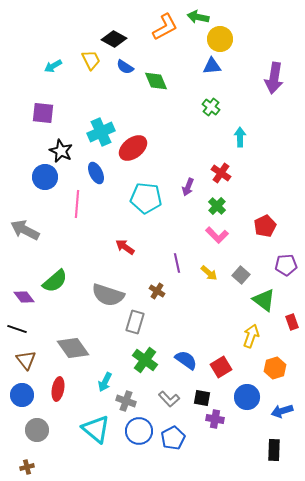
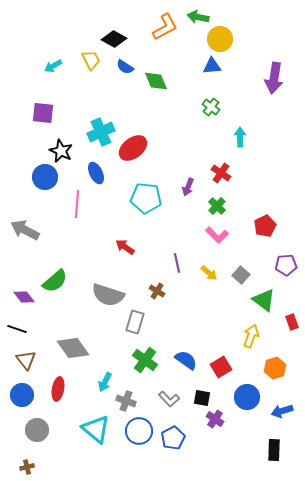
purple cross at (215, 419): rotated 24 degrees clockwise
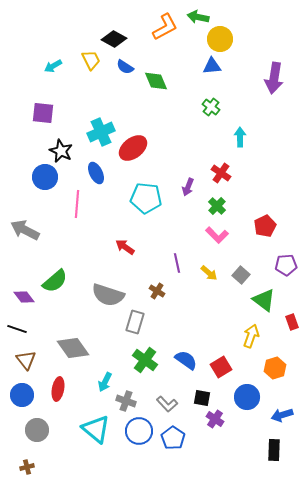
gray L-shape at (169, 399): moved 2 px left, 5 px down
blue arrow at (282, 411): moved 4 px down
blue pentagon at (173, 438): rotated 10 degrees counterclockwise
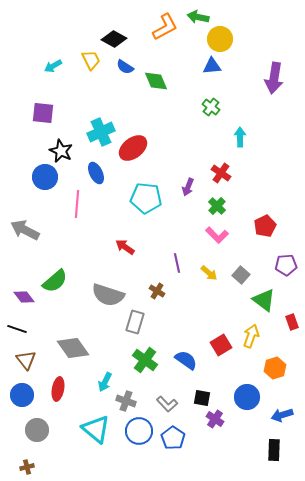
red square at (221, 367): moved 22 px up
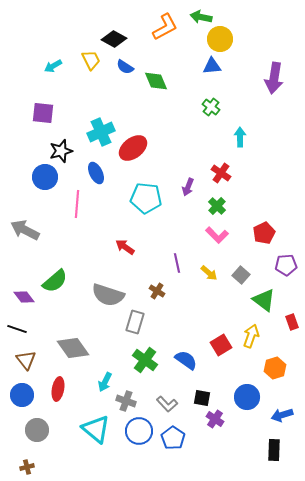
green arrow at (198, 17): moved 3 px right
black star at (61, 151): rotated 30 degrees clockwise
red pentagon at (265, 226): moved 1 px left, 7 px down
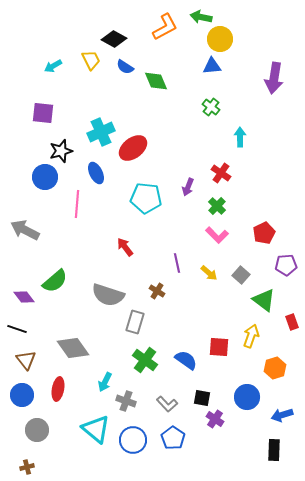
red arrow at (125, 247): rotated 18 degrees clockwise
red square at (221, 345): moved 2 px left, 2 px down; rotated 35 degrees clockwise
blue circle at (139, 431): moved 6 px left, 9 px down
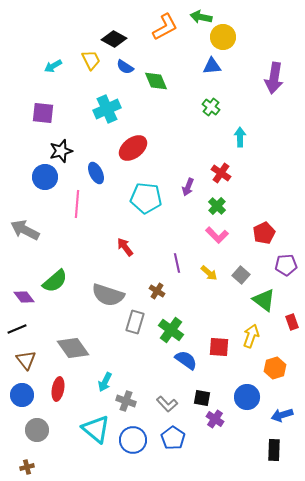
yellow circle at (220, 39): moved 3 px right, 2 px up
cyan cross at (101, 132): moved 6 px right, 23 px up
black line at (17, 329): rotated 42 degrees counterclockwise
green cross at (145, 360): moved 26 px right, 30 px up
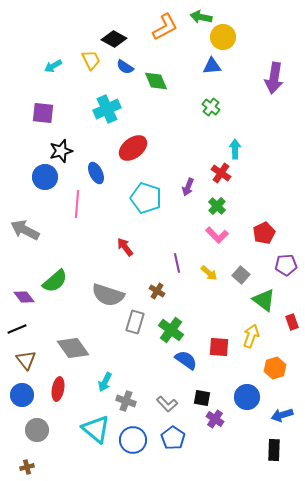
cyan arrow at (240, 137): moved 5 px left, 12 px down
cyan pentagon at (146, 198): rotated 12 degrees clockwise
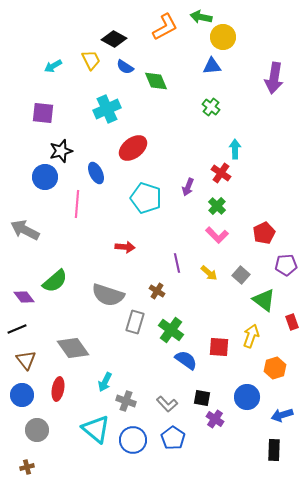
red arrow at (125, 247): rotated 132 degrees clockwise
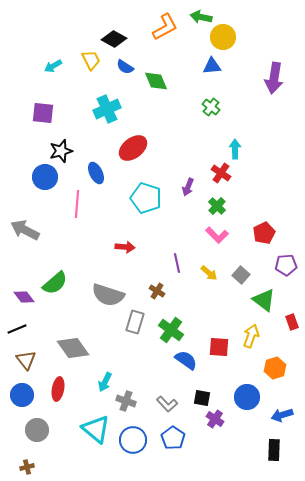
green semicircle at (55, 281): moved 2 px down
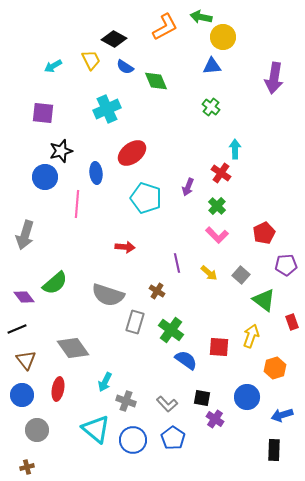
red ellipse at (133, 148): moved 1 px left, 5 px down
blue ellipse at (96, 173): rotated 20 degrees clockwise
gray arrow at (25, 230): moved 5 px down; rotated 100 degrees counterclockwise
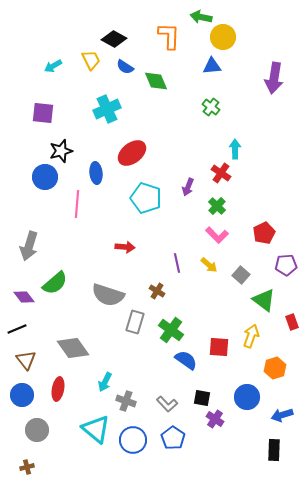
orange L-shape at (165, 27): moved 4 px right, 9 px down; rotated 60 degrees counterclockwise
gray arrow at (25, 235): moved 4 px right, 11 px down
yellow arrow at (209, 273): moved 8 px up
